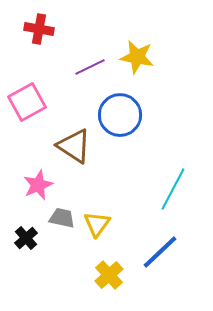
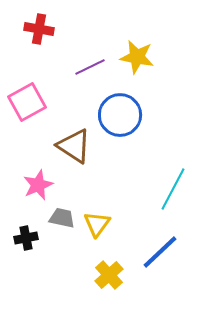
black cross: rotated 30 degrees clockwise
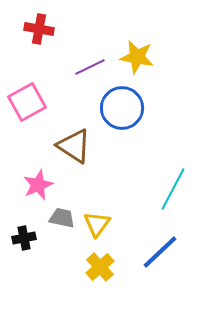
blue circle: moved 2 px right, 7 px up
black cross: moved 2 px left
yellow cross: moved 9 px left, 8 px up
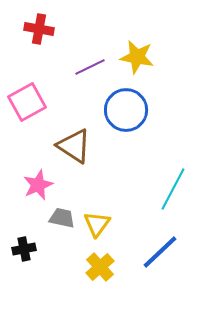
blue circle: moved 4 px right, 2 px down
black cross: moved 11 px down
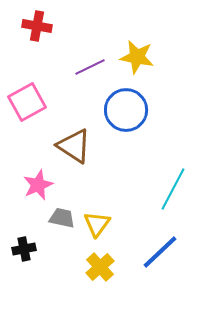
red cross: moved 2 px left, 3 px up
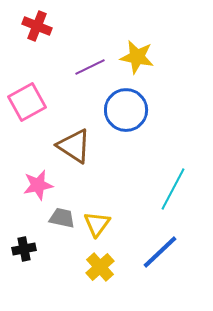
red cross: rotated 12 degrees clockwise
pink star: rotated 12 degrees clockwise
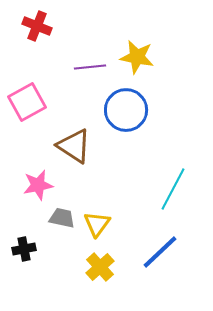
purple line: rotated 20 degrees clockwise
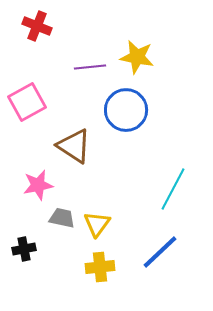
yellow cross: rotated 36 degrees clockwise
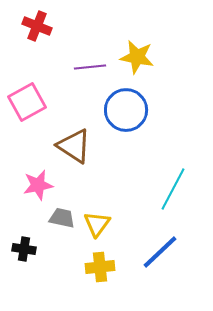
black cross: rotated 20 degrees clockwise
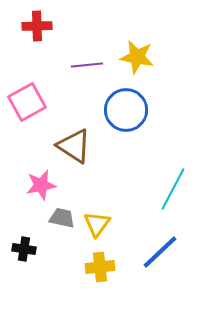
red cross: rotated 24 degrees counterclockwise
purple line: moved 3 px left, 2 px up
pink star: moved 3 px right
